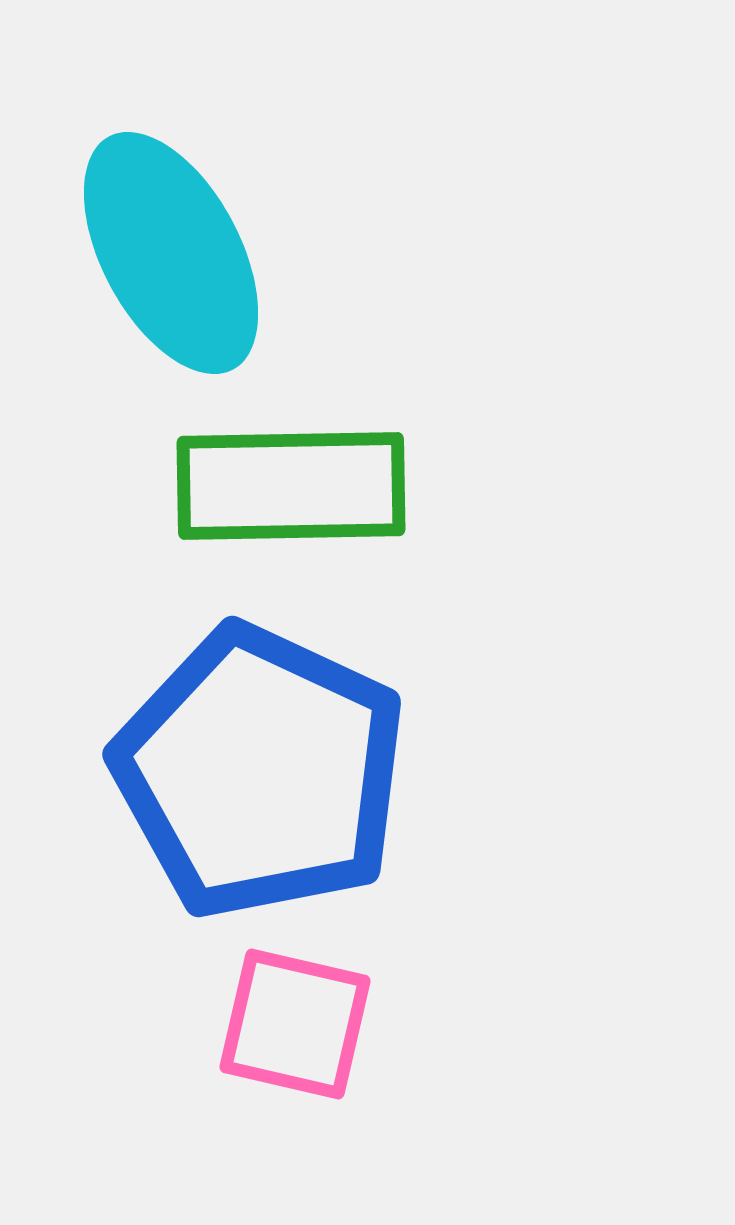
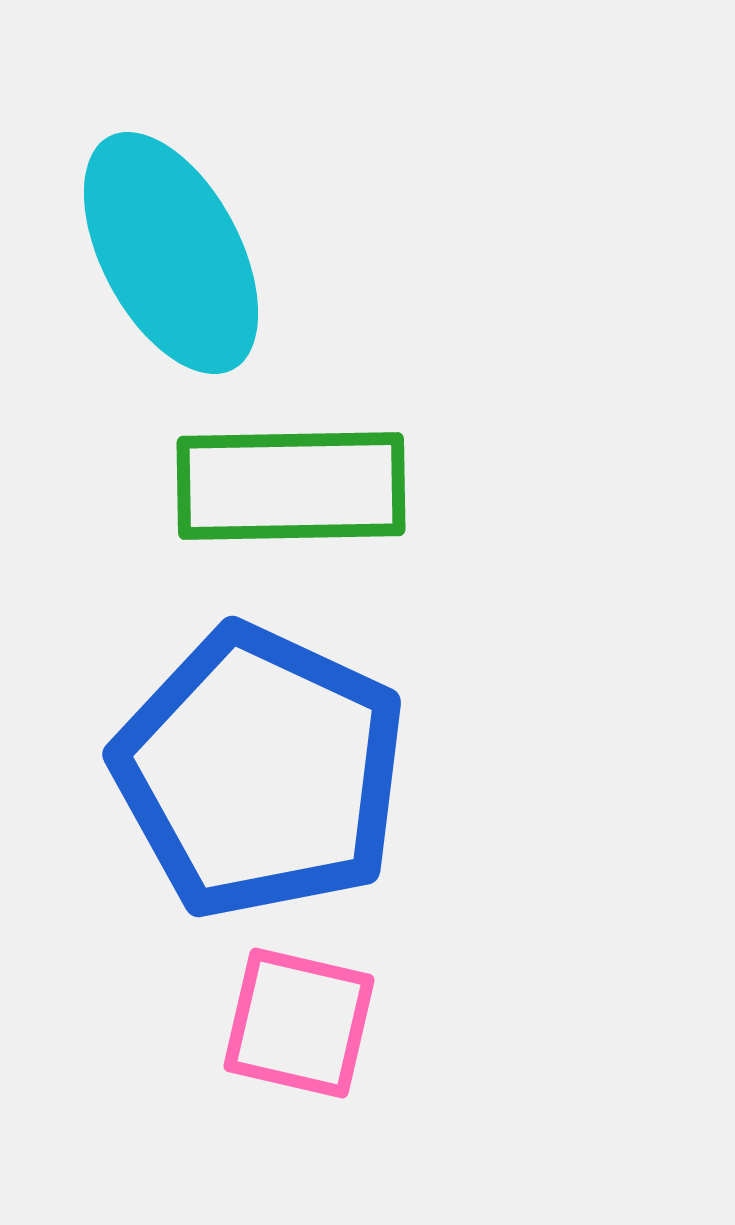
pink square: moved 4 px right, 1 px up
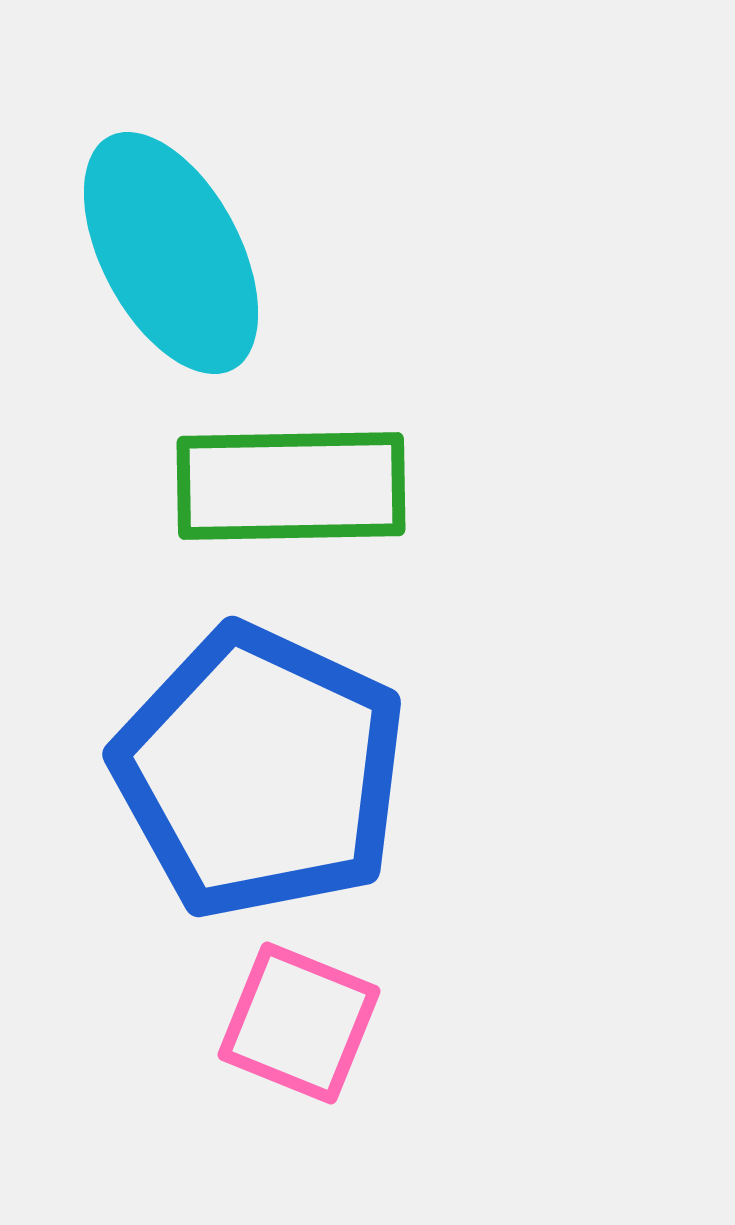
pink square: rotated 9 degrees clockwise
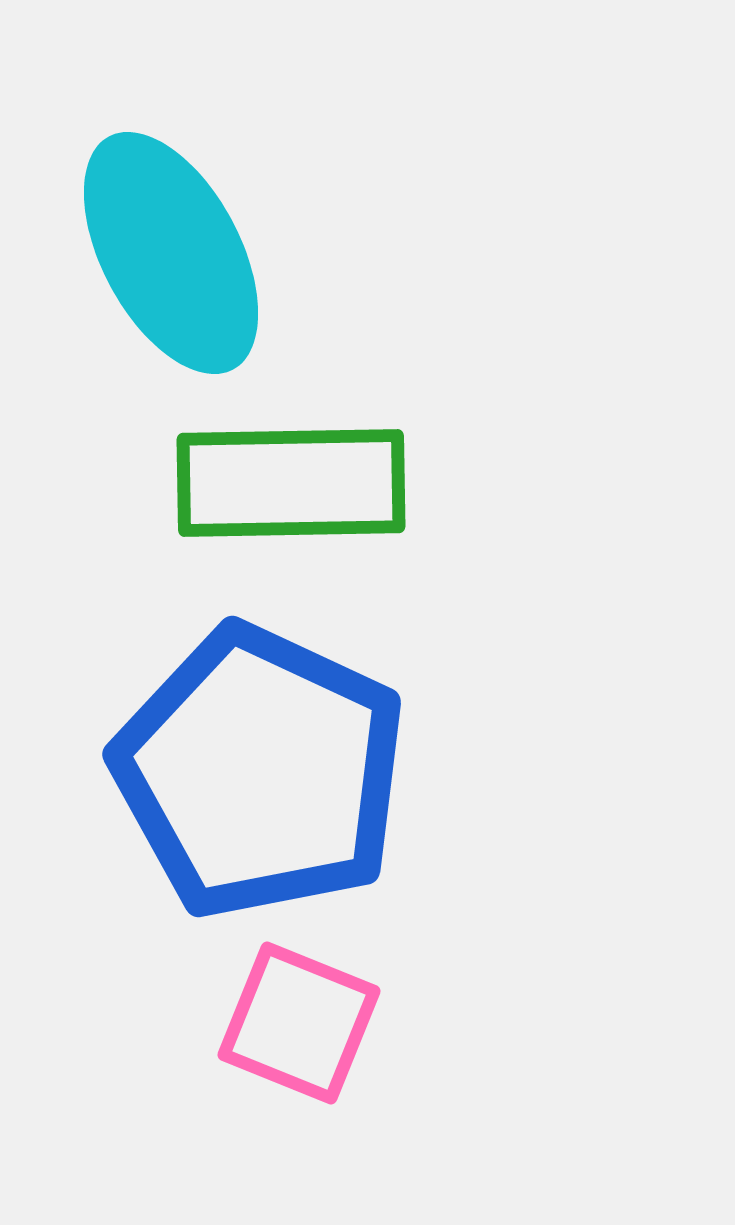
green rectangle: moved 3 px up
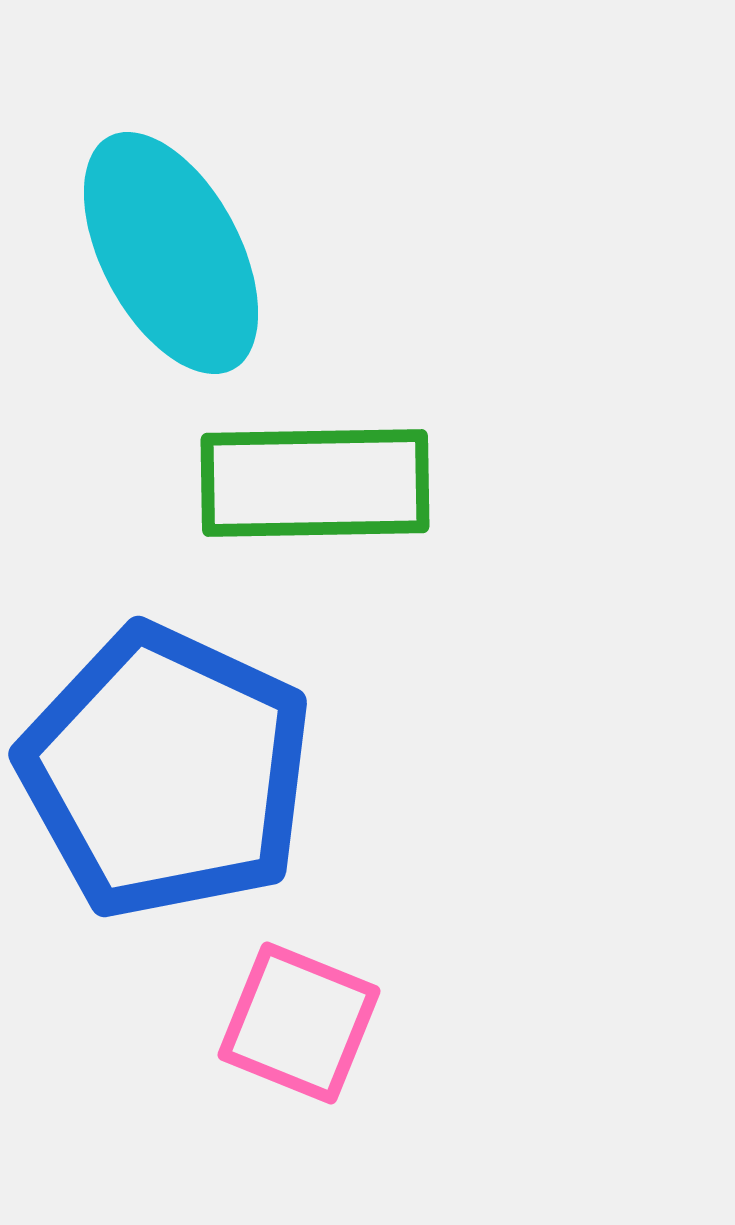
green rectangle: moved 24 px right
blue pentagon: moved 94 px left
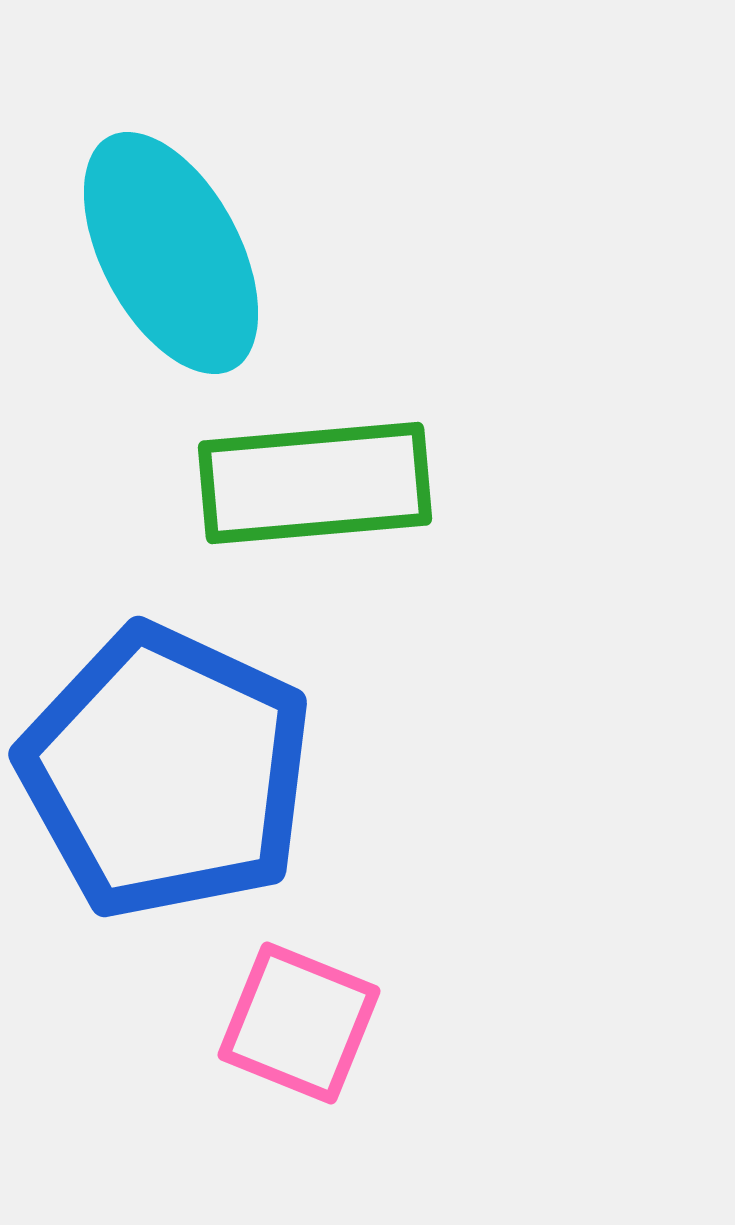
green rectangle: rotated 4 degrees counterclockwise
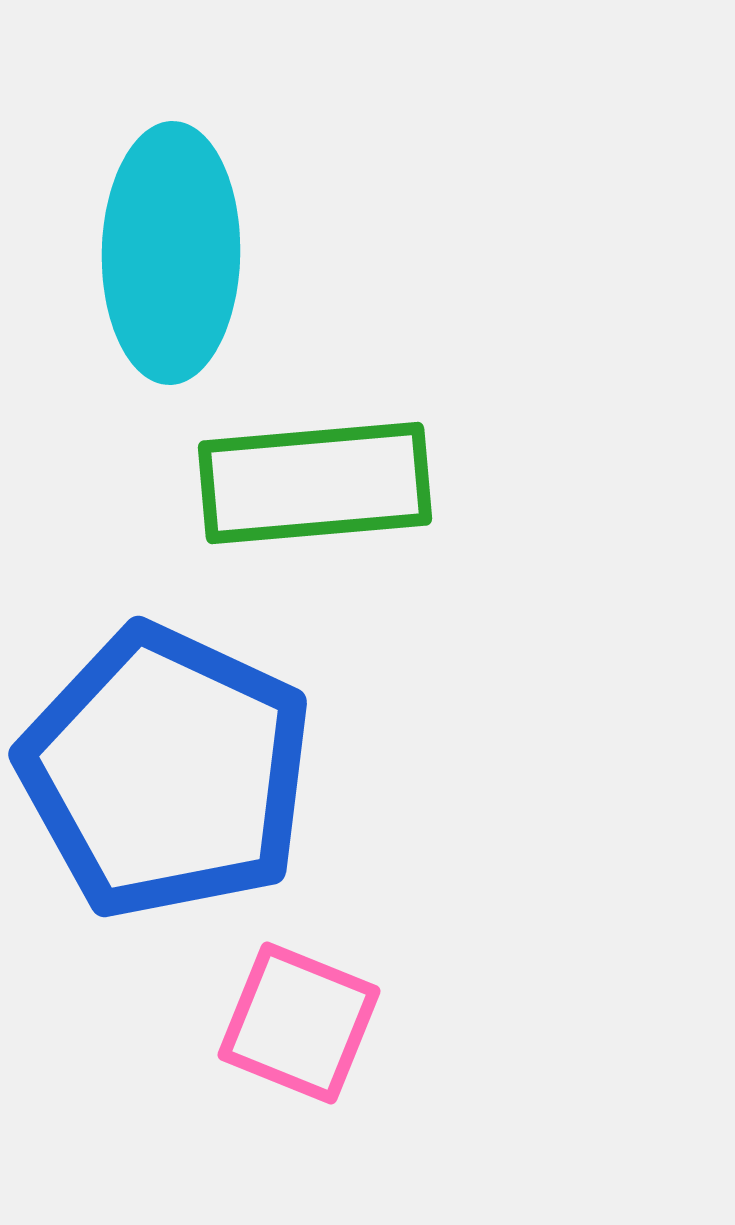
cyan ellipse: rotated 29 degrees clockwise
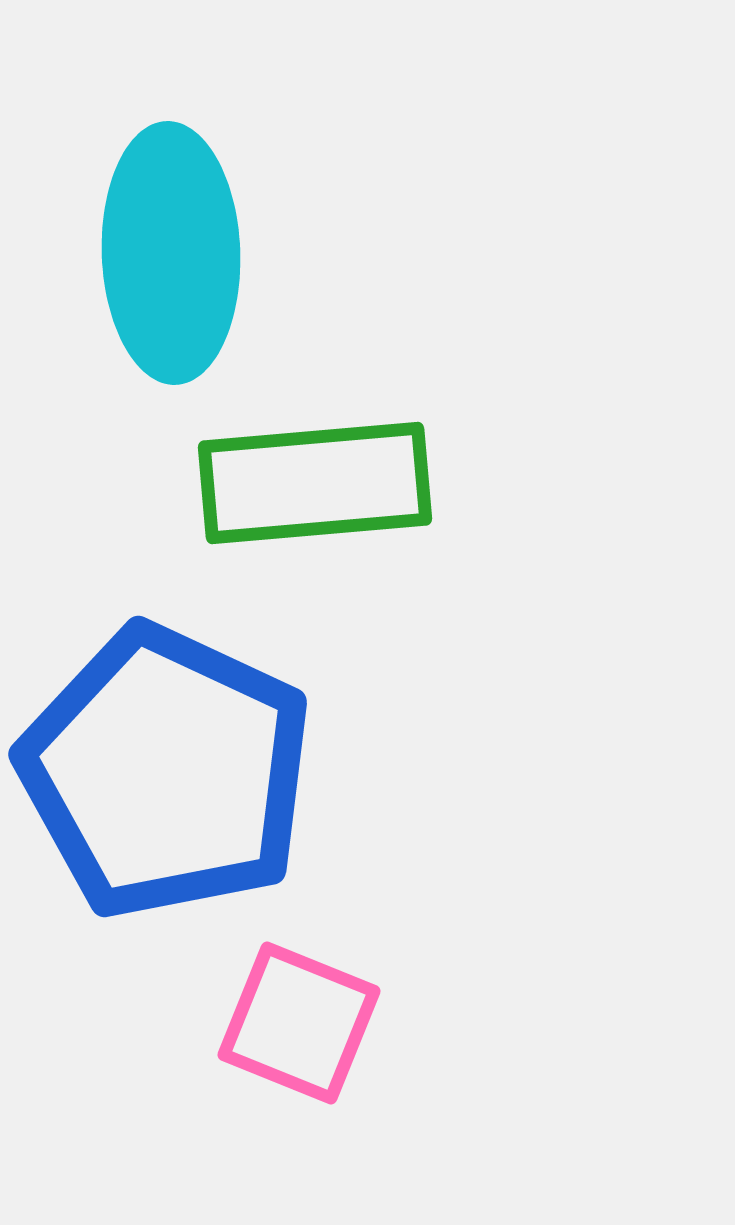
cyan ellipse: rotated 3 degrees counterclockwise
